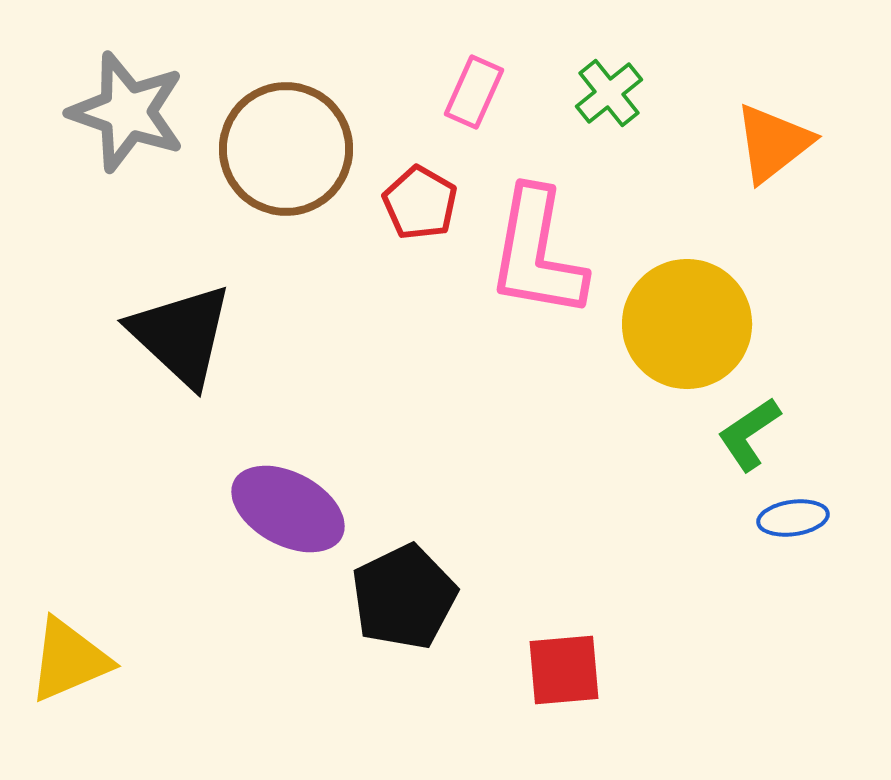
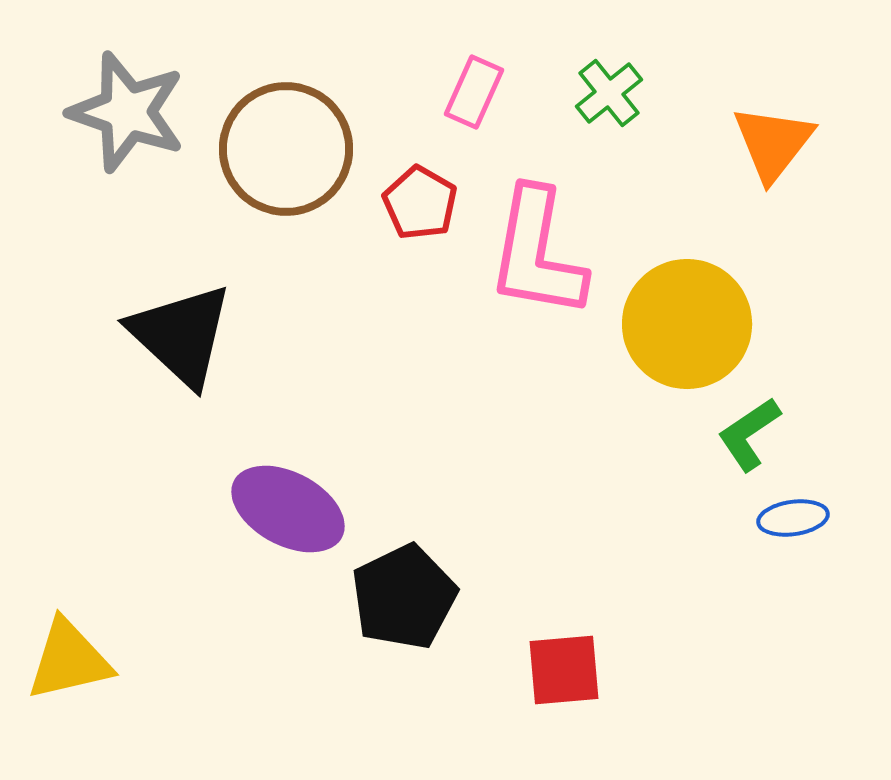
orange triangle: rotated 14 degrees counterclockwise
yellow triangle: rotated 10 degrees clockwise
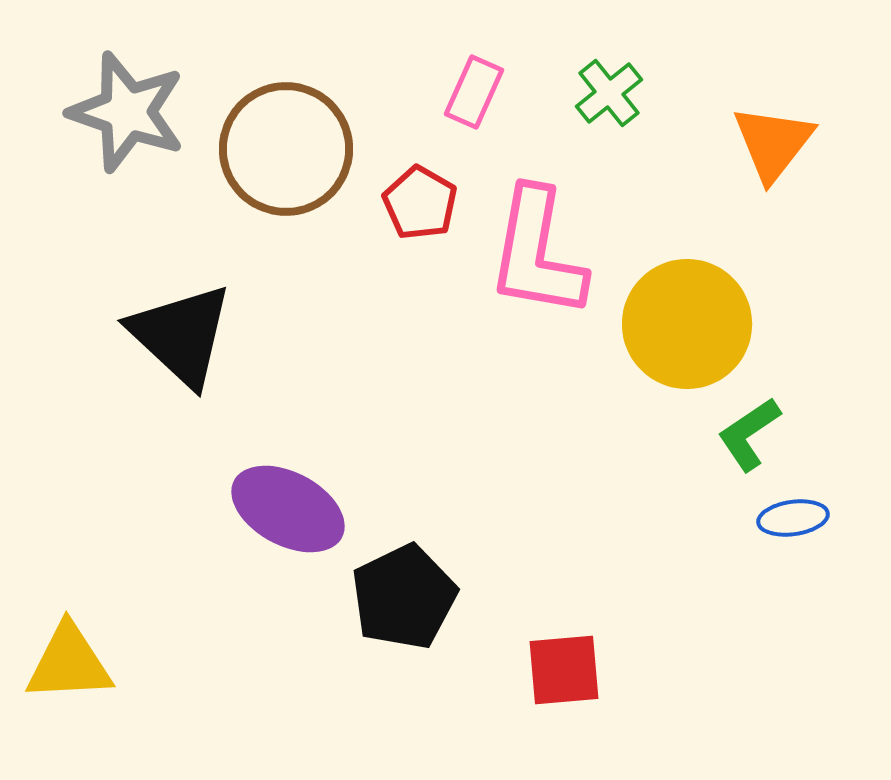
yellow triangle: moved 3 px down; rotated 10 degrees clockwise
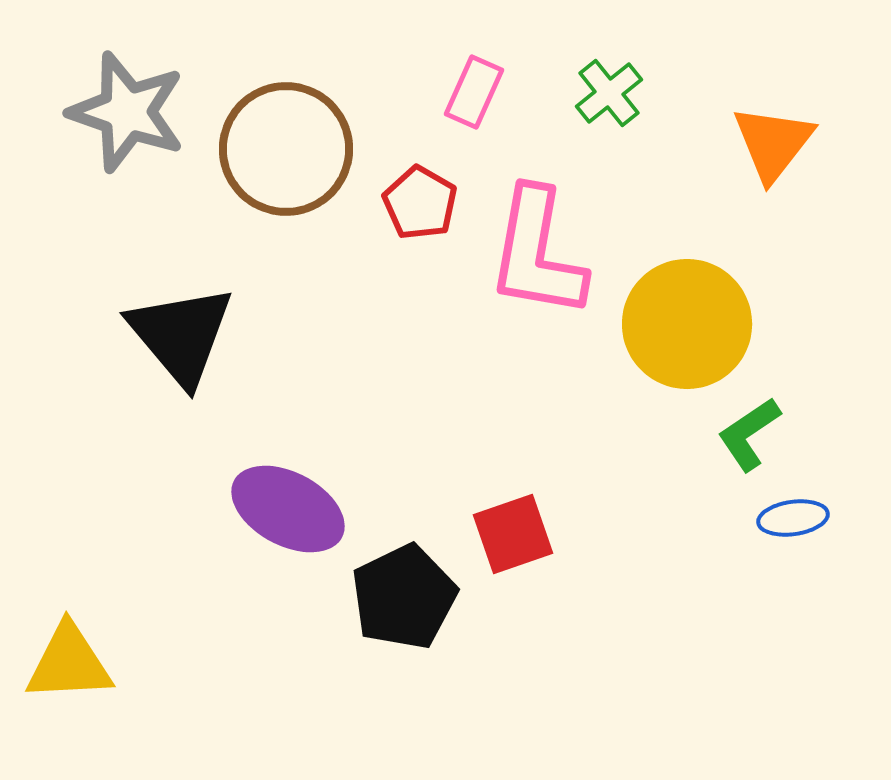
black triangle: rotated 7 degrees clockwise
red square: moved 51 px left, 136 px up; rotated 14 degrees counterclockwise
